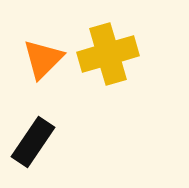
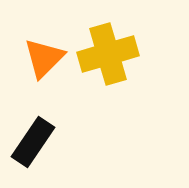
orange triangle: moved 1 px right, 1 px up
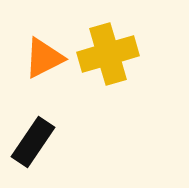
orange triangle: rotated 18 degrees clockwise
